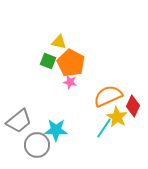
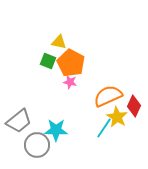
red diamond: moved 1 px right
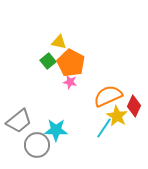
green square: rotated 28 degrees clockwise
yellow star: moved 1 px up
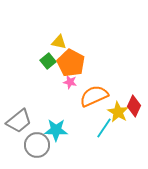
orange semicircle: moved 14 px left
yellow star: moved 1 px right, 4 px up
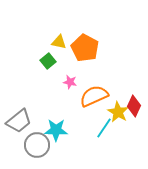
orange pentagon: moved 14 px right, 15 px up
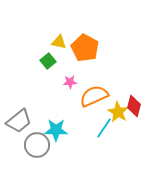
pink star: rotated 16 degrees counterclockwise
red diamond: rotated 10 degrees counterclockwise
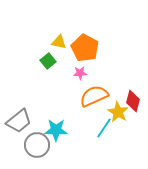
pink star: moved 10 px right, 9 px up
red diamond: moved 1 px left, 5 px up
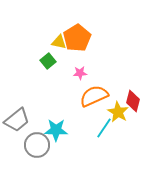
orange pentagon: moved 8 px left, 10 px up; rotated 12 degrees clockwise
gray trapezoid: moved 2 px left, 1 px up
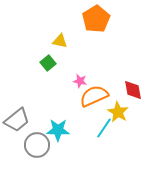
orange pentagon: moved 19 px right, 19 px up
yellow triangle: moved 1 px right, 1 px up
green square: moved 2 px down
pink star: moved 8 px down; rotated 16 degrees clockwise
red diamond: moved 11 px up; rotated 25 degrees counterclockwise
cyan star: moved 2 px right
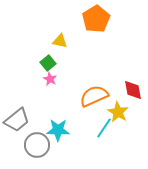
pink star: moved 30 px left, 2 px up; rotated 16 degrees clockwise
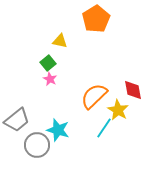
orange semicircle: rotated 20 degrees counterclockwise
yellow star: moved 2 px up
cyan star: rotated 15 degrees clockwise
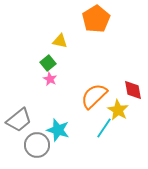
gray trapezoid: moved 2 px right
